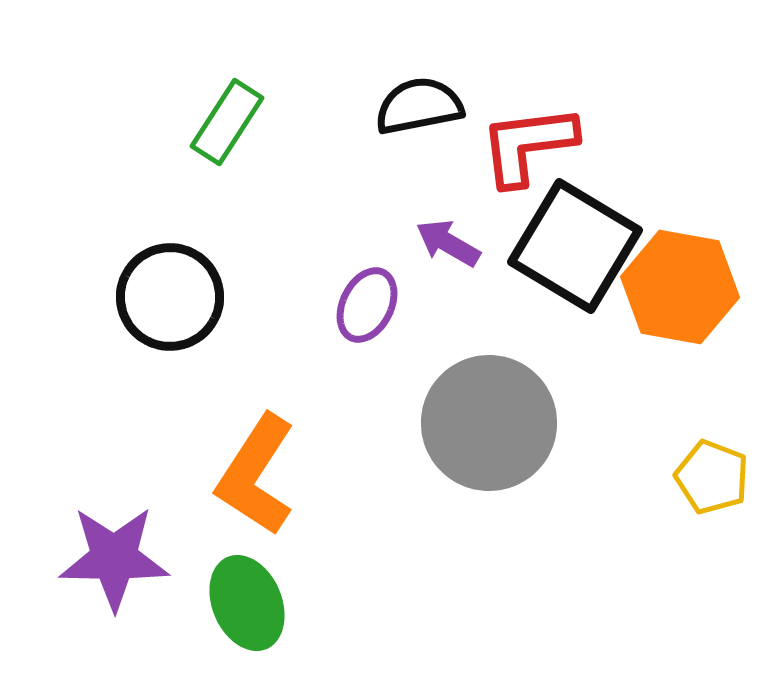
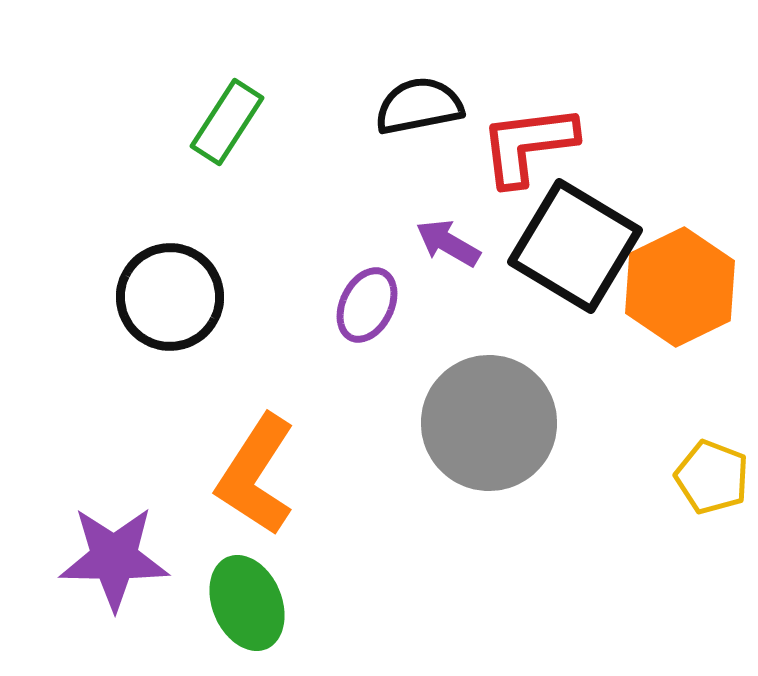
orange hexagon: rotated 24 degrees clockwise
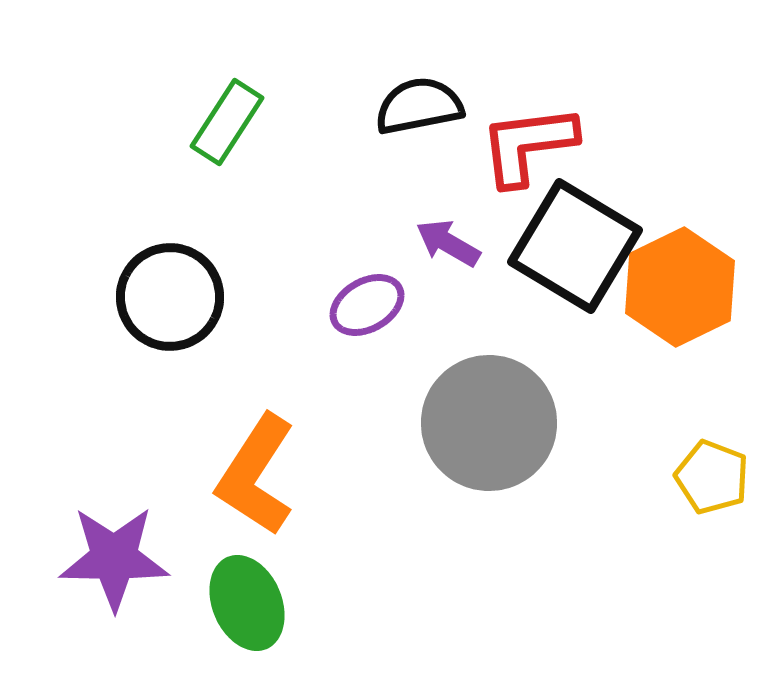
purple ellipse: rotated 34 degrees clockwise
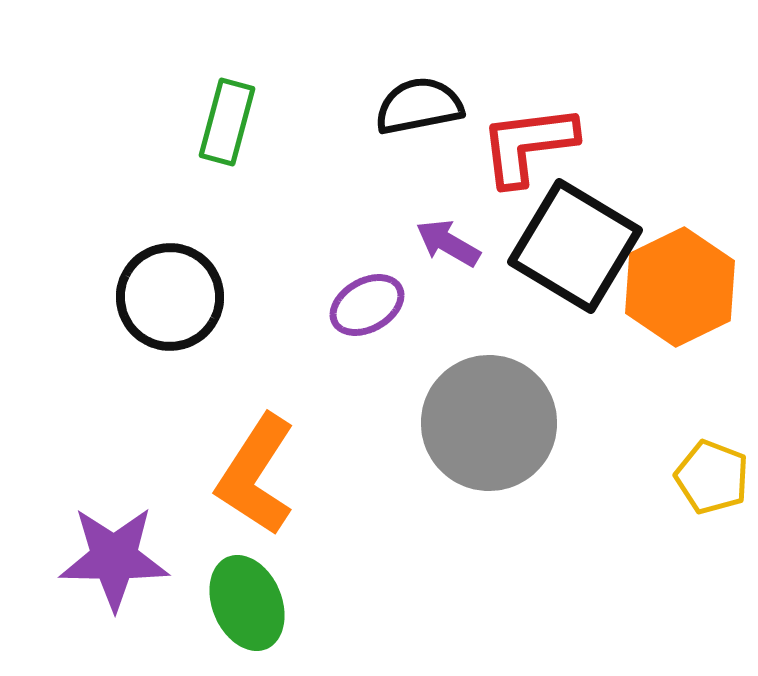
green rectangle: rotated 18 degrees counterclockwise
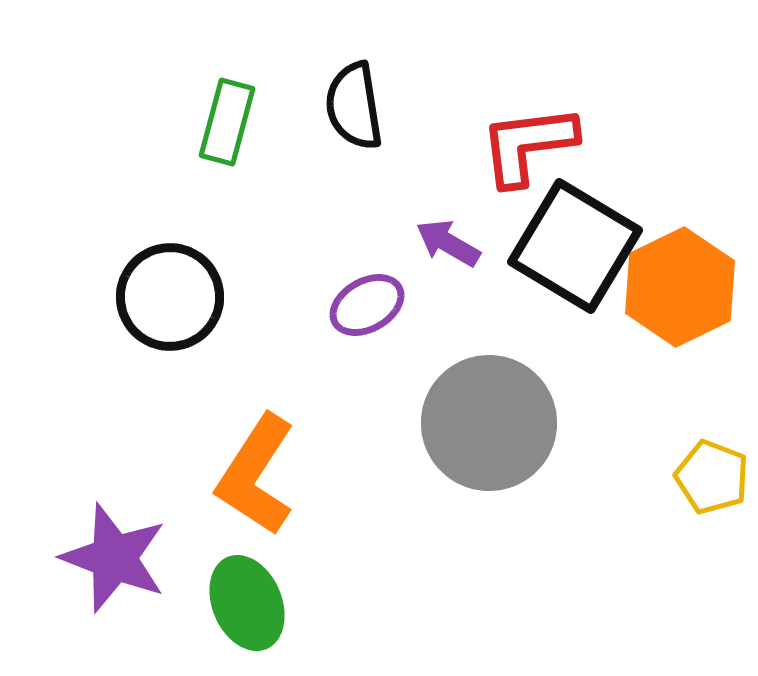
black semicircle: moved 65 px left; rotated 88 degrees counterclockwise
purple star: rotated 20 degrees clockwise
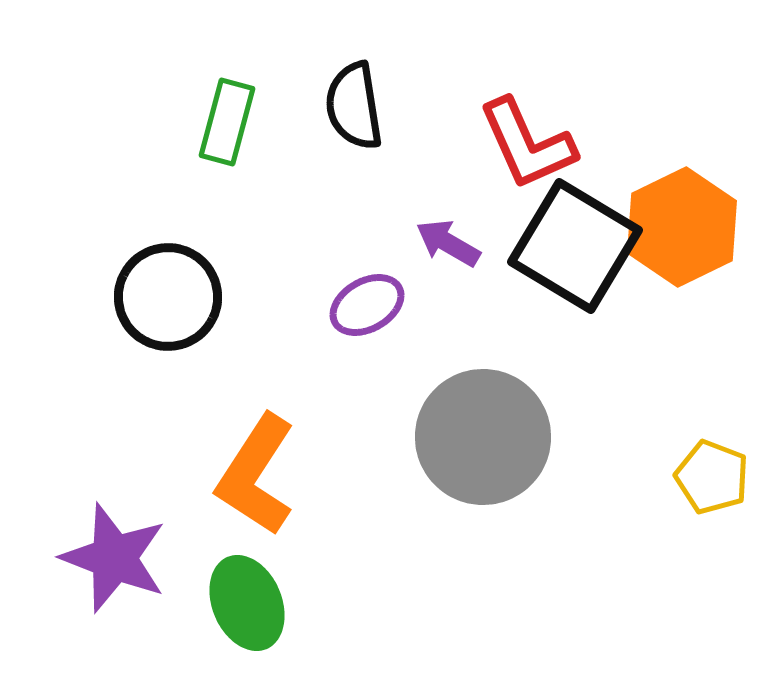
red L-shape: moved 1 px left, 1 px up; rotated 107 degrees counterclockwise
orange hexagon: moved 2 px right, 60 px up
black circle: moved 2 px left
gray circle: moved 6 px left, 14 px down
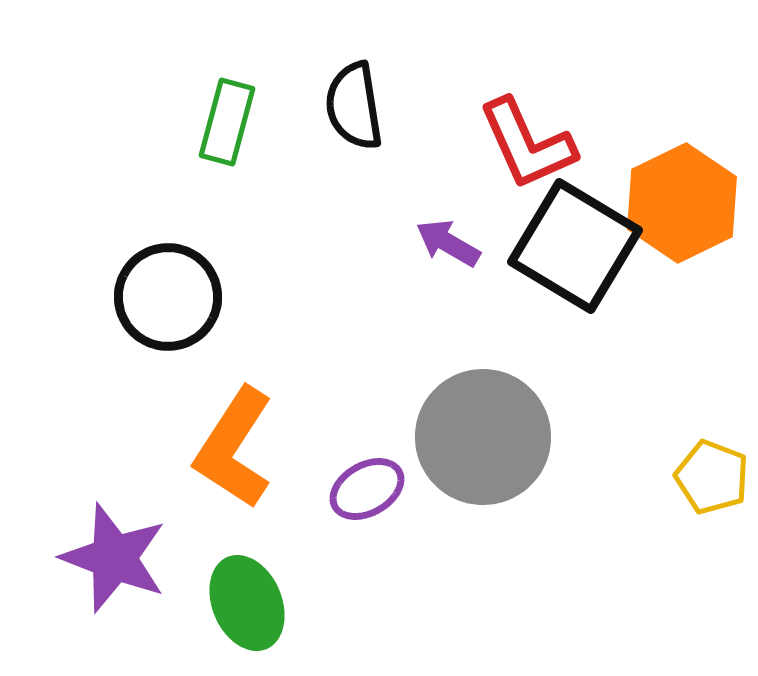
orange hexagon: moved 24 px up
purple ellipse: moved 184 px down
orange L-shape: moved 22 px left, 27 px up
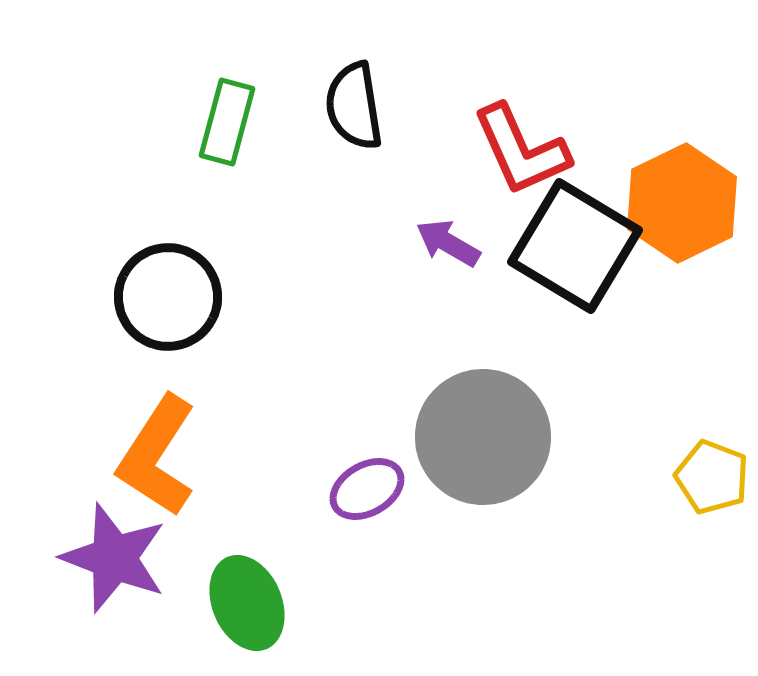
red L-shape: moved 6 px left, 6 px down
orange L-shape: moved 77 px left, 8 px down
